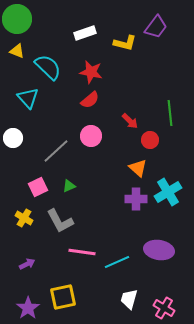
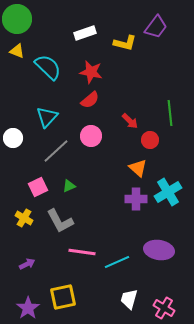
cyan triangle: moved 19 px right, 19 px down; rotated 25 degrees clockwise
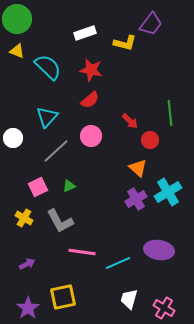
purple trapezoid: moved 5 px left, 3 px up
red star: moved 2 px up
purple cross: rotated 30 degrees counterclockwise
cyan line: moved 1 px right, 1 px down
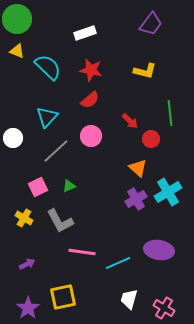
yellow L-shape: moved 20 px right, 28 px down
red circle: moved 1 px right, 1 px up
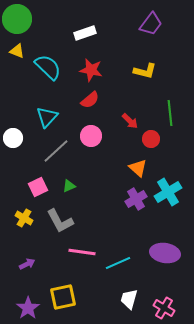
purple ellipse: moved 6 px right, 3 px down
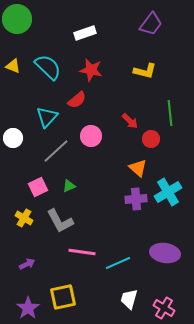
yellow triangle: moved 4 px left, 15 px down
red semicircle: moved 13 px left
purple cross: rotated 25 degrees clockwise
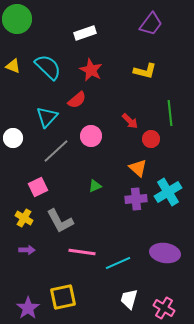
red star: rotated 15 degrees clockwise
green triangle: moved 26 px right
purple arrow: moved 14 px up; rotated 28 degrees clockwise
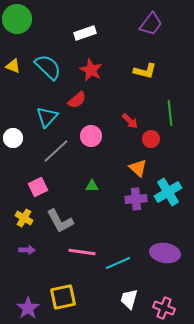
green triangle: moved 3 px left; rotated 24 degrees clockwise
pink cross: rotated 10 degrees counterclockwise
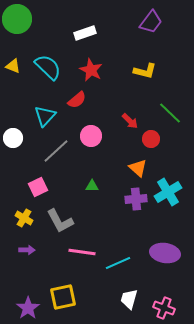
purple trapezoid: moved 2 px up
green line: rotated 40 degrees counterclockwise
cyan triangle: moved 2 px left, 1 px up
